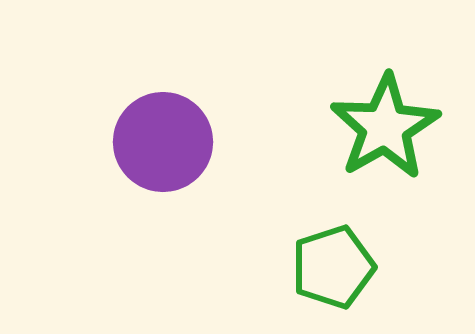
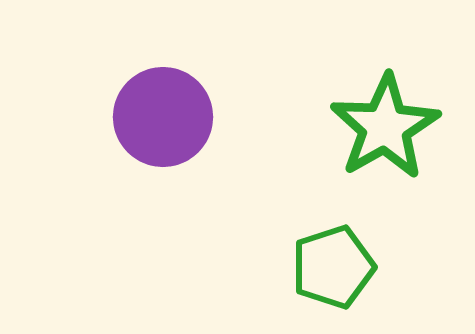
purple circle: moved 25 px up
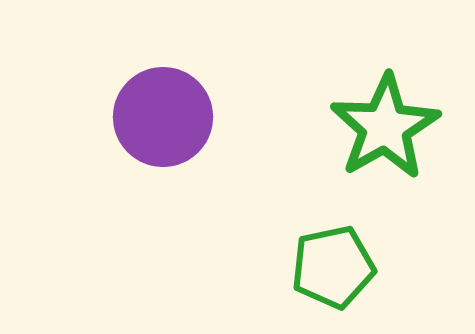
green pentagon: rotated 6 degrees clockwise
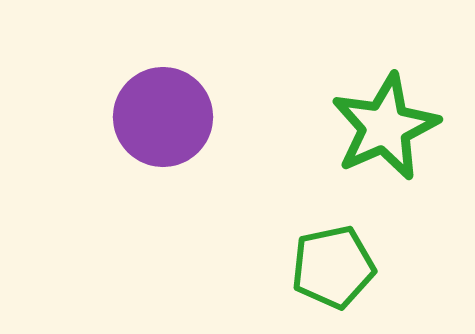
green star: rotated 6 degrees clockwise
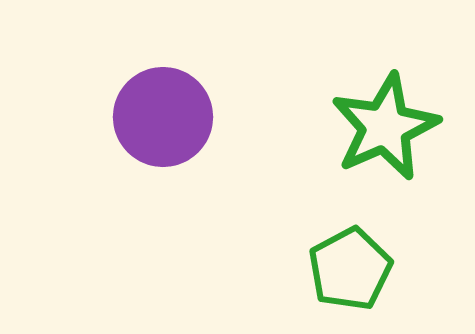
green pentagon: moved 17 px right, 2 px down; rotated 16 degrees counterclockwise
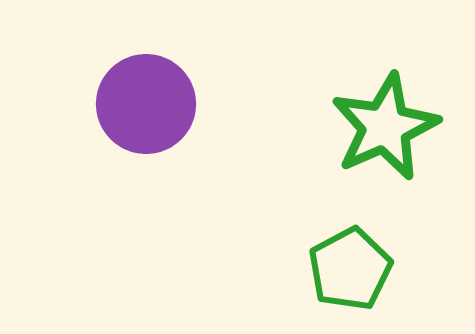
purple circle: moved 17 px left, 13 px up
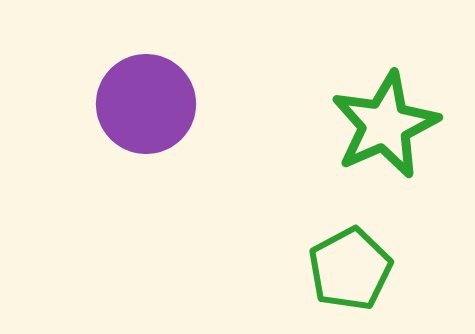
green star: moved 2 px up
